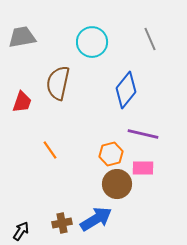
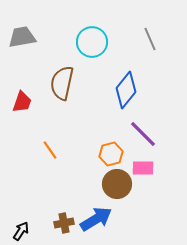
brown semicircle: moved 4 px right
purple line: rotated 32 degrees clockwise
brown cross: moved 2 px right
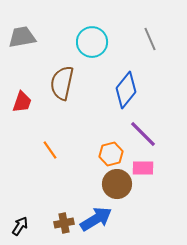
black arrow: moved 1 px left, 5 px up
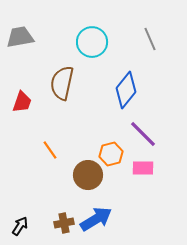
gray trapezoid: moved 2 px left
brown circle: moved 29 px left, 9 px up
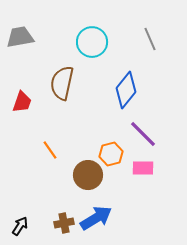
blue arrow: moved 1 px up
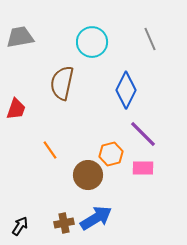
blue diamond: rotated 12 degrees counterclockwise
red trapezoid: moved 6 px left, 7 px down
